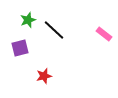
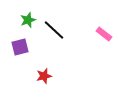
purple square: moved 1 px up
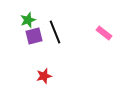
black line: moved 1 px right, 2 px down; rotated 25 degrees clockwise
pink rectangle: moved 1 px up
purple square: moved 14 px right, 11 px up
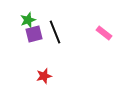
purple square: moved 2 px up
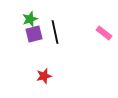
green star: moved 2 px right, 1 px up
black line: rotated 10 degrees clockwise
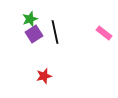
purple square: rotated 18 degrees counterclockwise
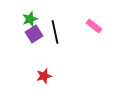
pink rectangle: moved 10 px left, 7 px up
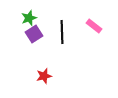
green star: moved 1 px left, 1 px up
black line: moved 7 px right; rotated 10 degrees clockwise
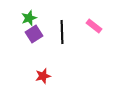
red star: moved 1 px left
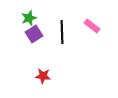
pink rectangle: moved 2 px left
red star: rotated 21 degrees clockwise
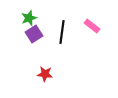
black line: rotated 10 degrees clockwise
red star: moved 2 px right, 2 px up
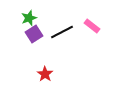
black line: rotated 55 degrees clockwise
red star: rotated 28 degrees clockwise
